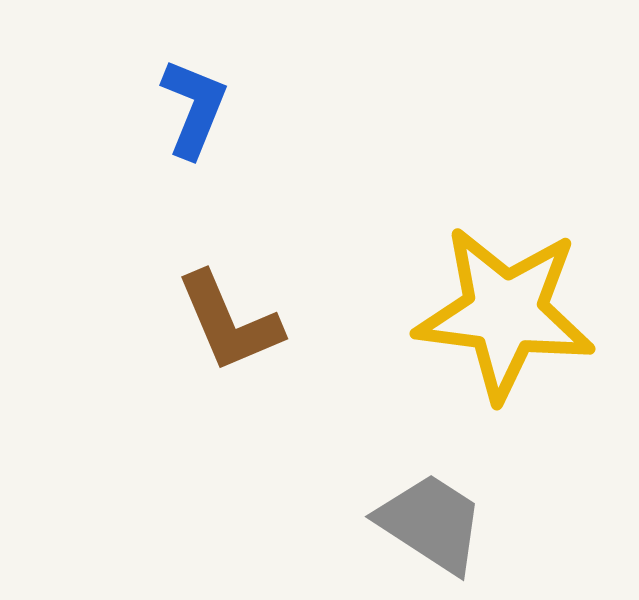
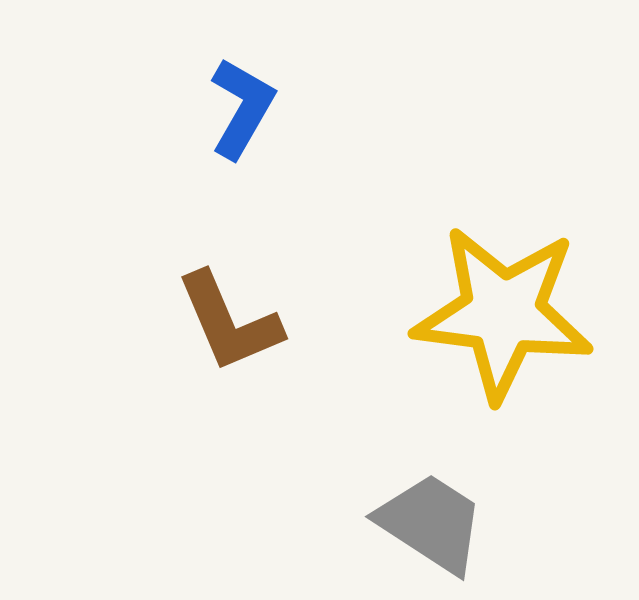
blue L-shape: moved 48 px right; rotated 8 degrees clockwise
yellow star: moved 2 px left
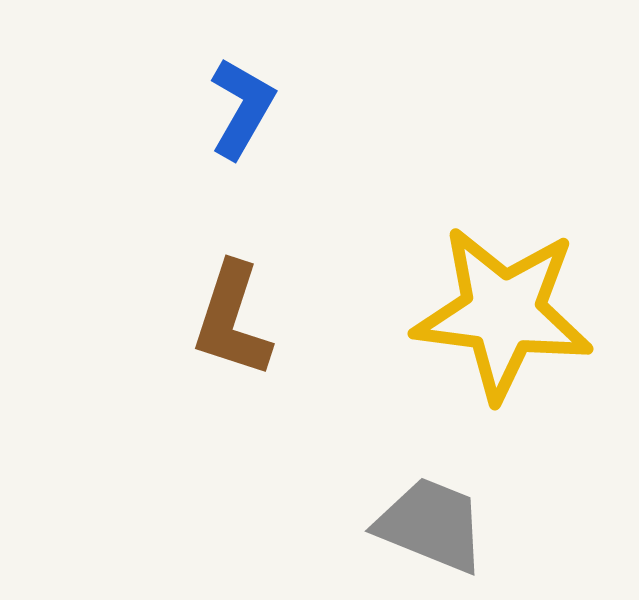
brown L-shape: moved 3 px right, 2 px up; rotated 41 degrees clockwise
gray trapezoid: moved 2 px down; rotated 11 degrees counterclockwise
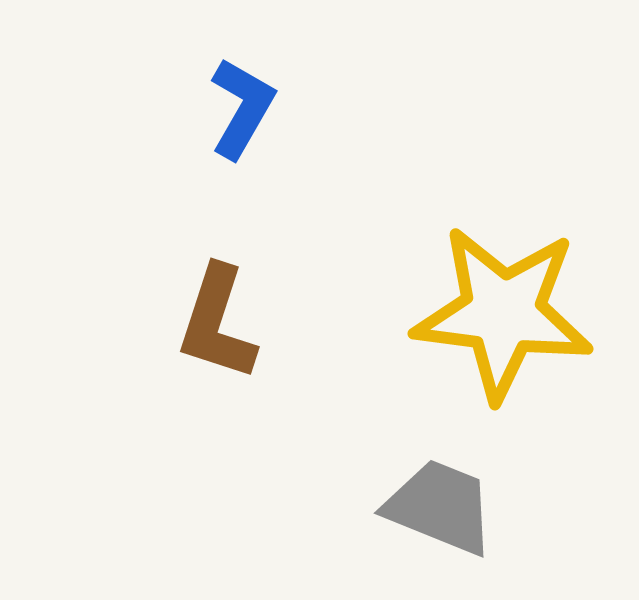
brown L-shape: moved 15 px left, 3 px down
gray trapezoid: moved 9 px right, 18 px up
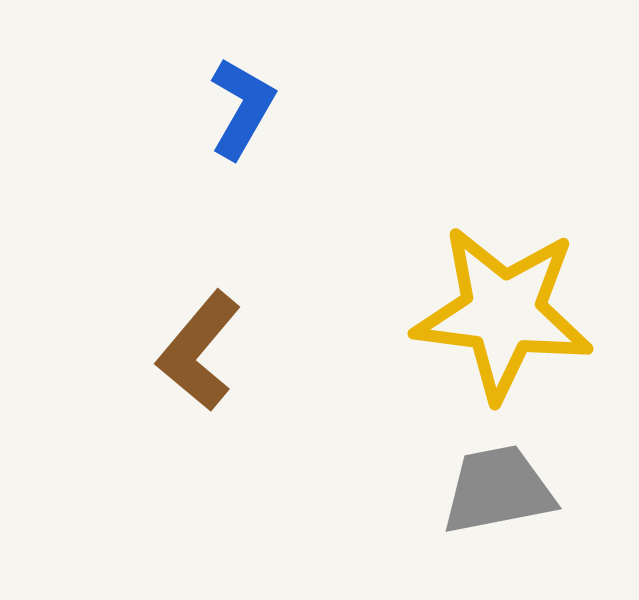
brown L-shape: moved 18 px left, 28 px down; rotated 22 degrees clockwise
gray trapezoid: moved 58 px right, 17 px up; rotated 33 degrees counterclockwise
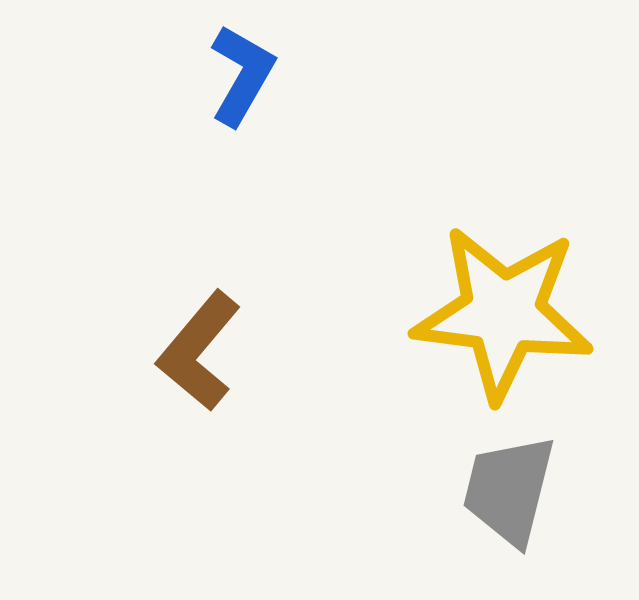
blue L-shape: moved 33 px up
gray trapezoid: moved 11 px right; rotated 65 degrees counterclockwise
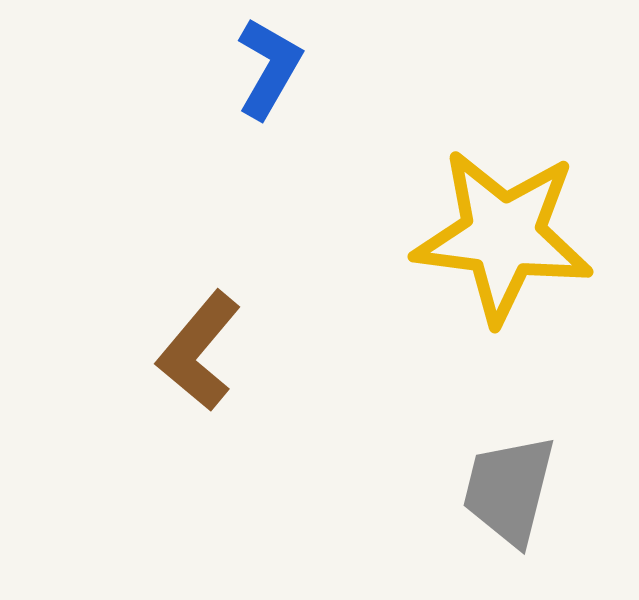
blue L-shape: moved 27 px right, 7 px up
yellow star: moved 77 px up
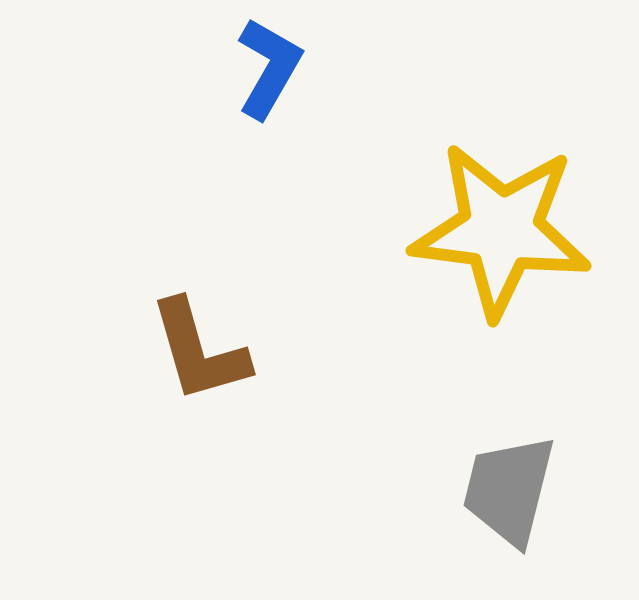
yellow star: moved 2 px left, 6 px up
brown L-shape: rotated 56 degrees counterclockwise
